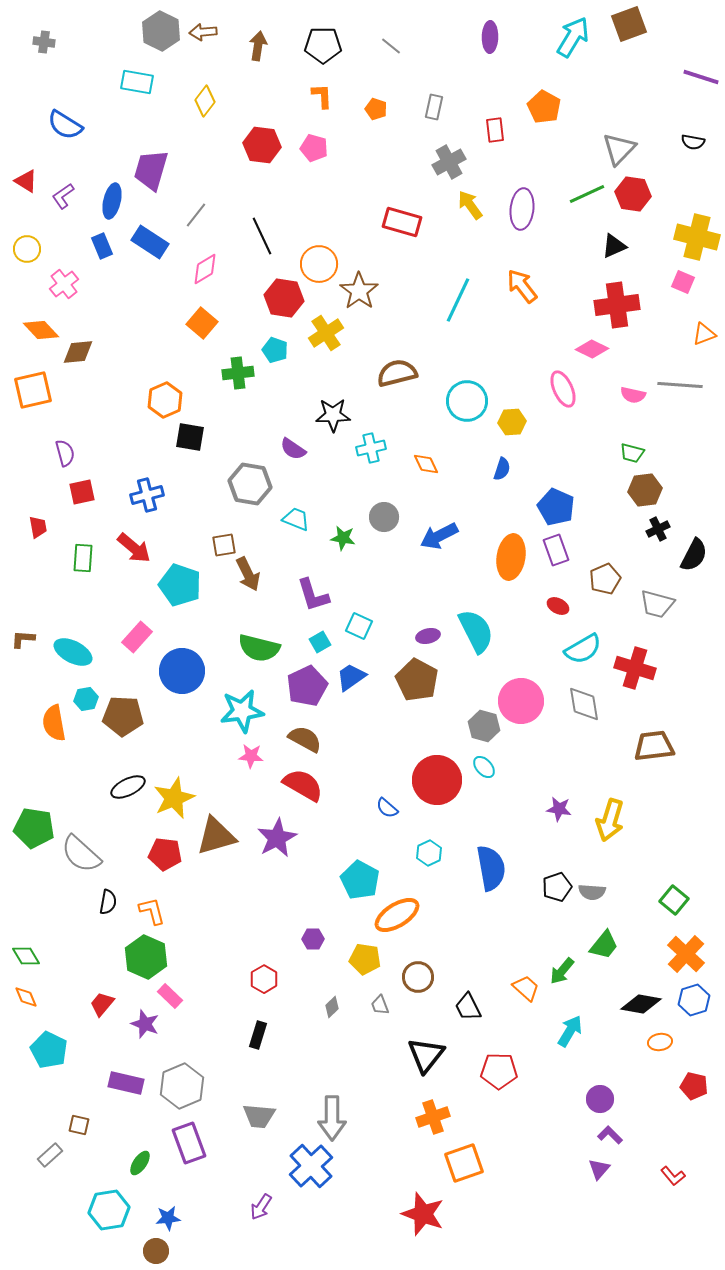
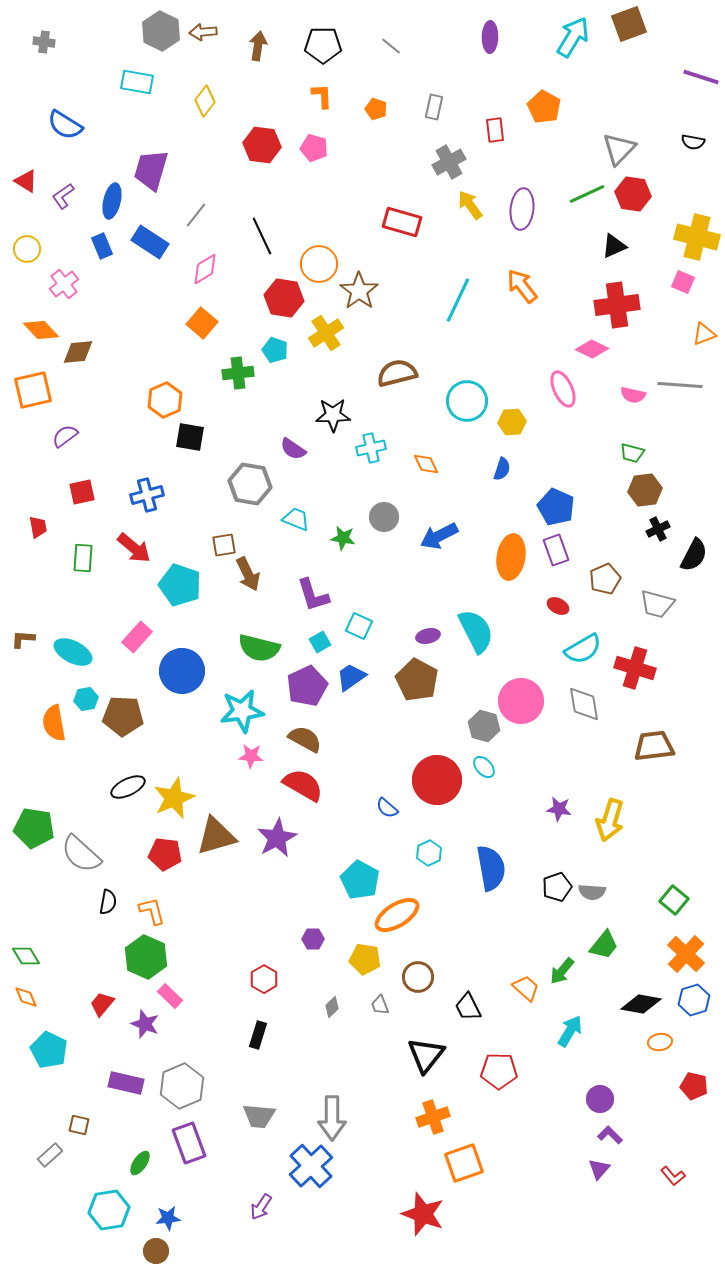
purple semicircle at (65, 453): moved 17 px up; rotated 112 degrees counterclockwise
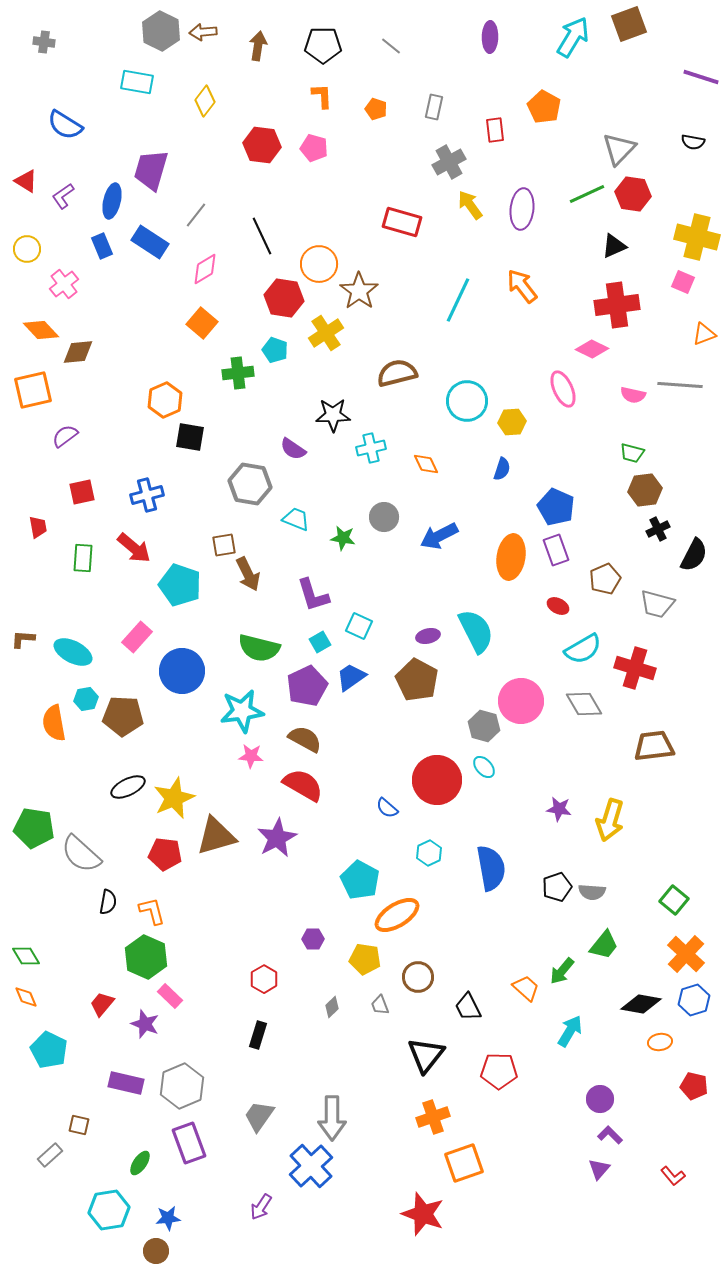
gray diamond at (584, 704): rotated 21 degrees counterclockwise
gray trapezoid at (259, 1116): rotated 120 degrees clockwise
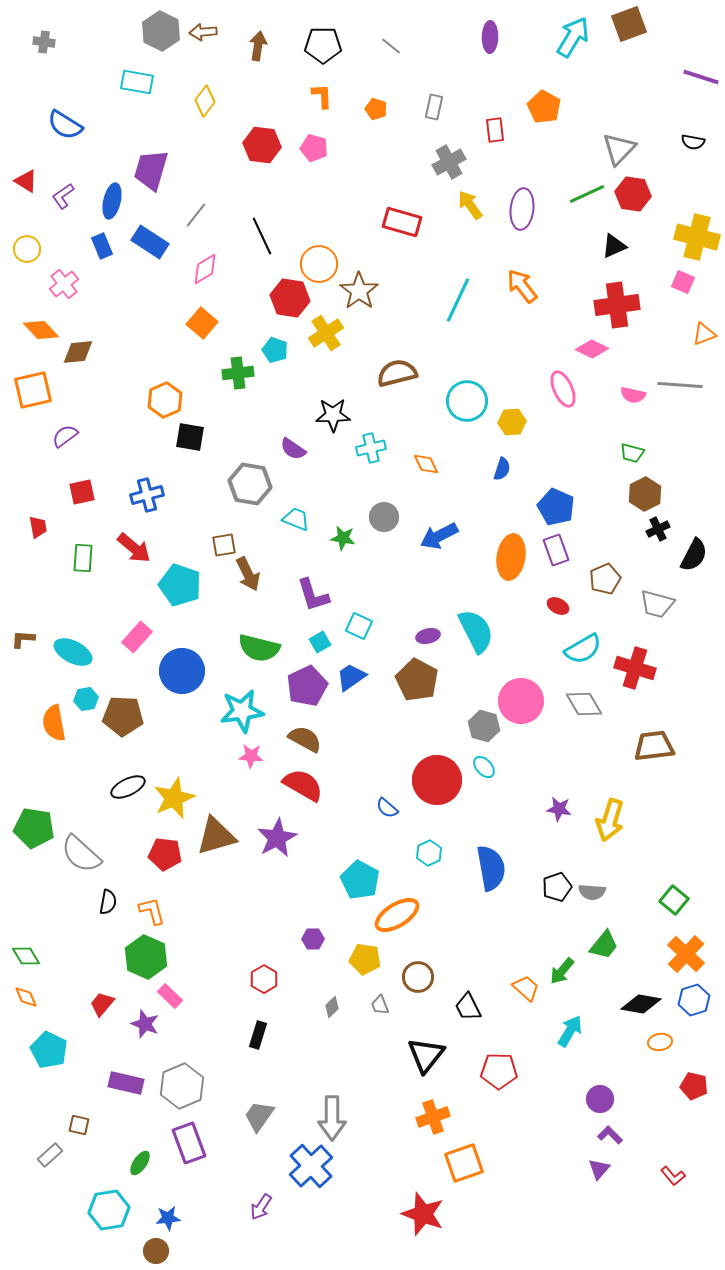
red hexagon at (284, 298): moved 6 px right
brown hexagon at (645, 490): moved 4 px down; rotated 20 degrees counterclockwise
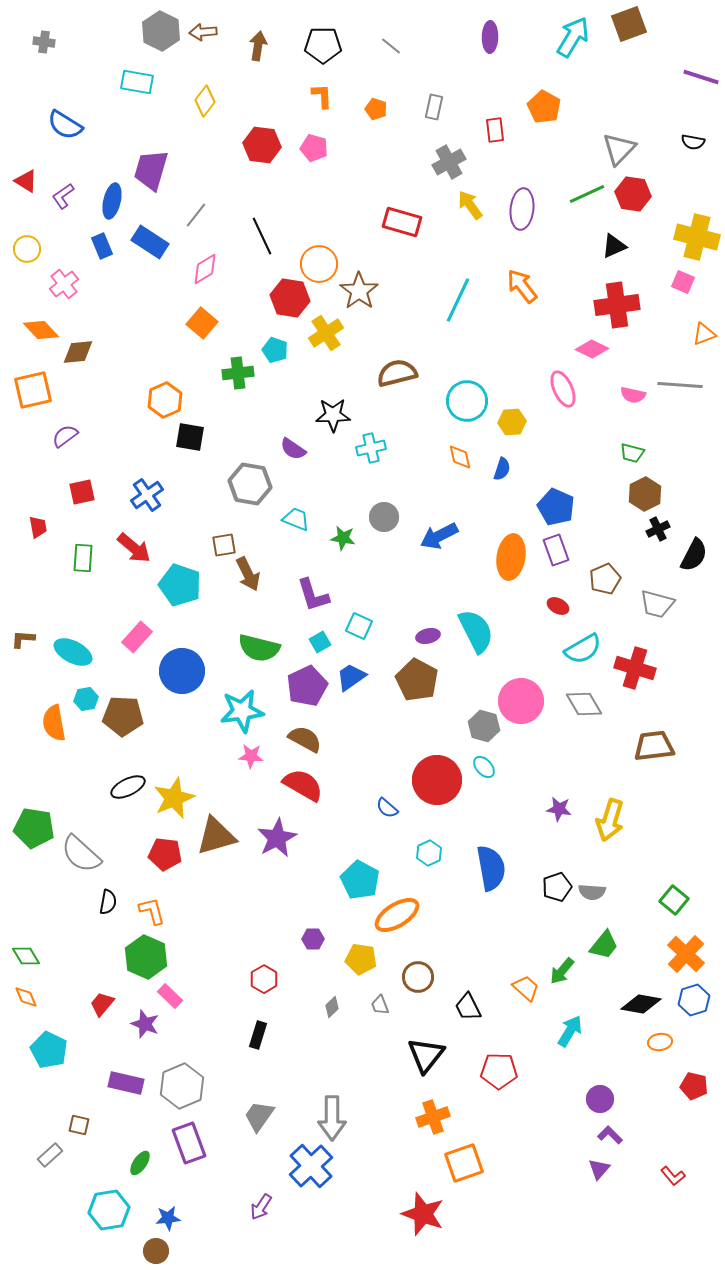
orange diamond at (426, 464): moved 34 px right, 7 px up; rotated 12 degrees clockwise
blue cross at (147, 495): rotated 20 degrees counterclockwise
yellow pentagon at (365, 959): moved 4 px left
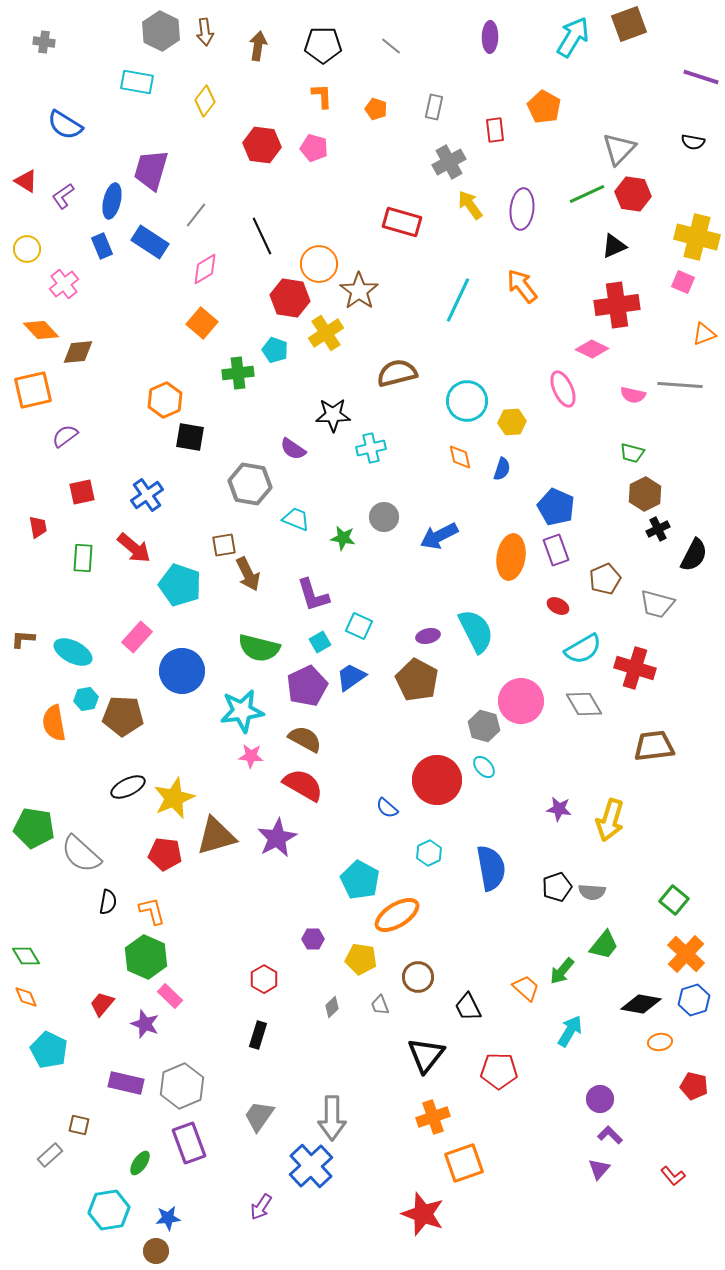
brown arrow at (203, 32): moved 2 px right; rotated 92 degrees counterclockwise
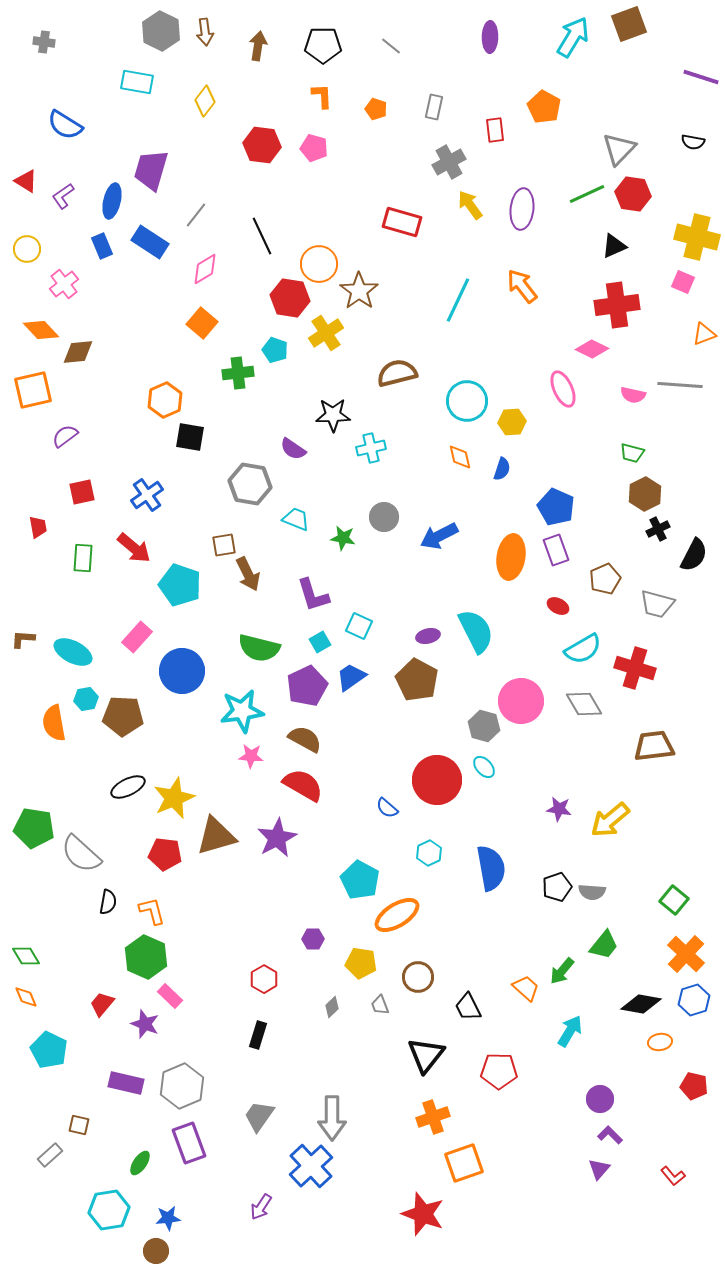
yellow arrow at (610, 820): rotated 33 degrees clockwise
yellow pentagon at (361, 959): moved 4 px down
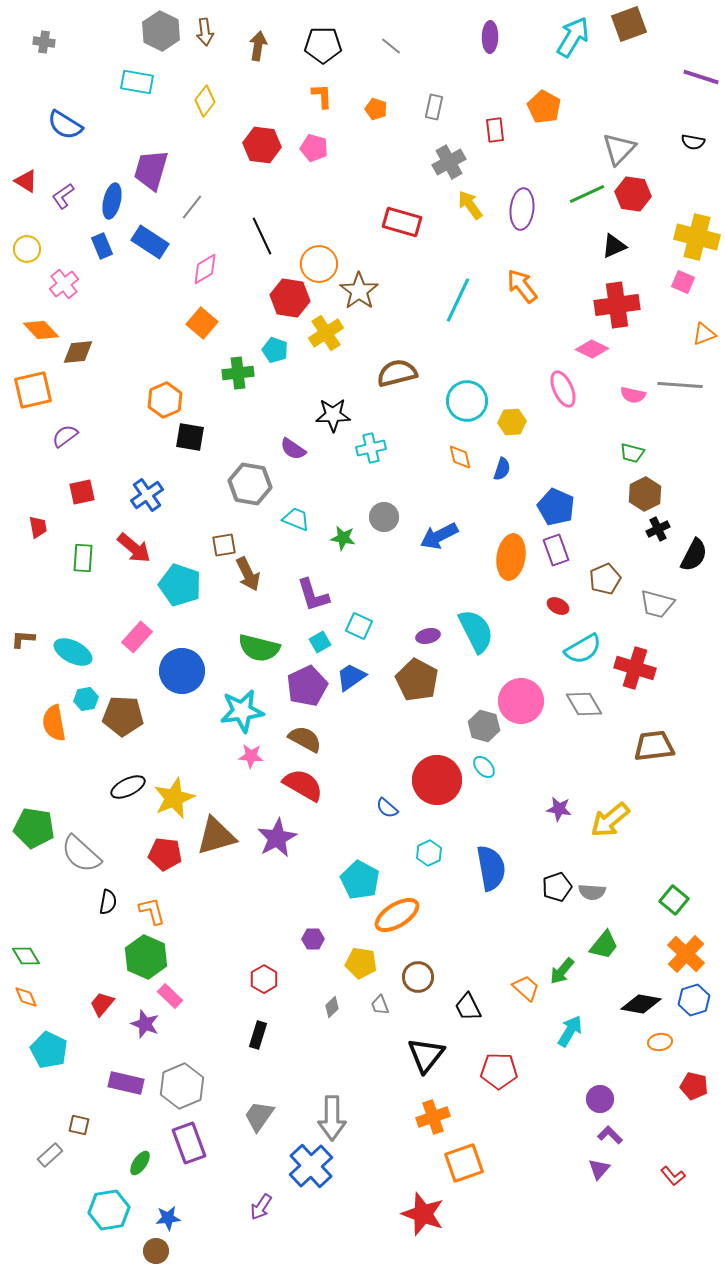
gray line at (196, 215): moved 4 px left, 8 px up
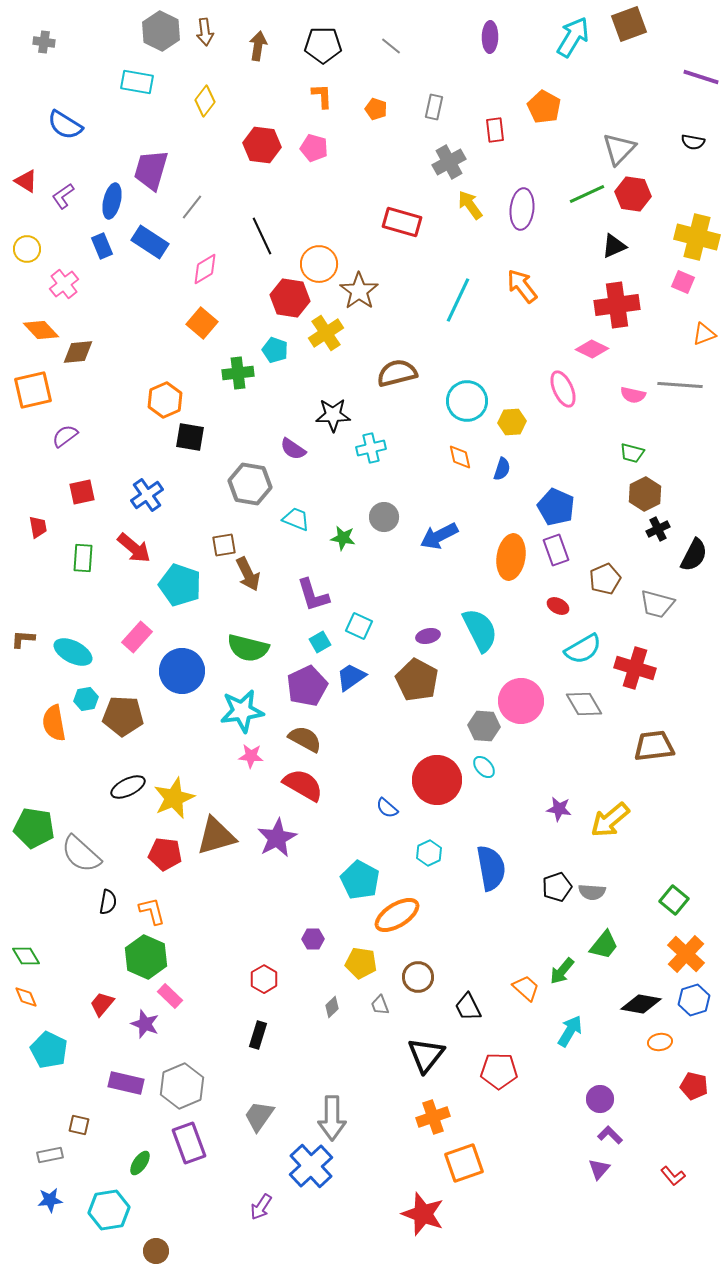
cyan semicircle at (476, 631): moved 4 px right, 1 px up
green semicircle at (259, 648): moved 11 px left
gray hexagon at (484, 726): rotated 12 degrees counterclockwise
gray rectangle at (50, 1155): rotated 30 degrees clockwise
blue star at (168, 1218): moved 118 px left, 18 px up
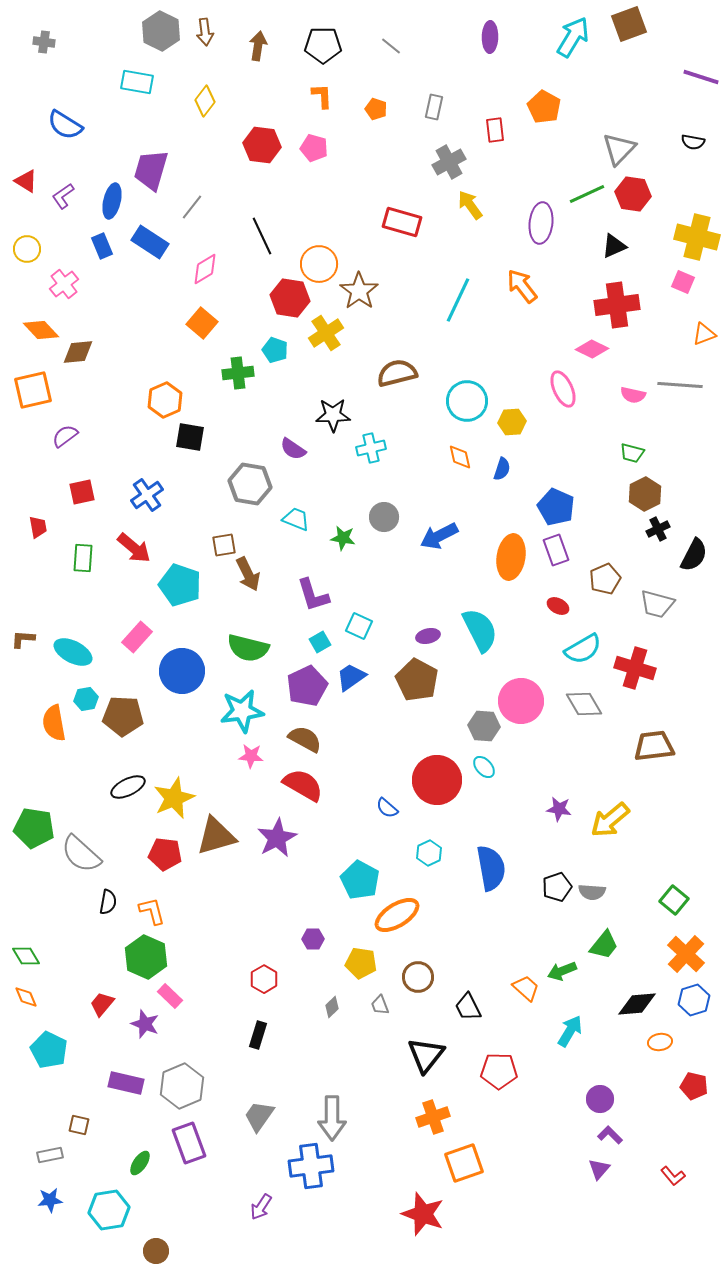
purple ellipse at (522, 209): moved 19 px right, 14 px down
green arrow at (562, 971): rotated 28 degrees clockwise
black diamond at (641, 1004): moved 4 px left; rotated 15 degrees counterclockwise
blue cross at (311, 1166): rotated 36 degrees clockwise
